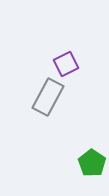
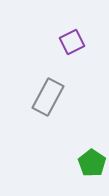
purple square: moved 6 px right, 22 px up
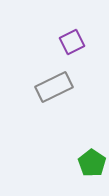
gray rectangle: moved 6 px right, 10 px up; rotated 36 degrees clockwise
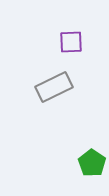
purple square: moved 1 px left; rotated 25 degrees clockwise
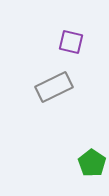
purple square: rotated 15 degrees clockwise
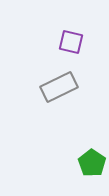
gray rectangle: moved 5 px right
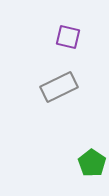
purple square: moved 3 px left, 5 px up
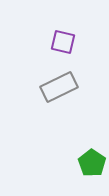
purple square: moved 5 px left, 5 px down
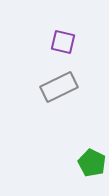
green pentagon: rotated 8 degrees counterclockwise
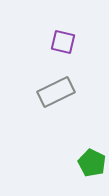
gray rectangle: moved 3 px left, 5 px down
